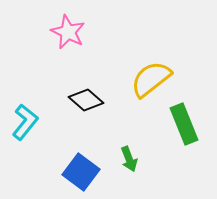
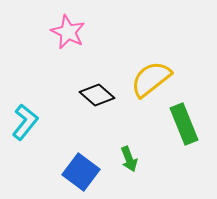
black diamond: moved 11 px right, 5 px up
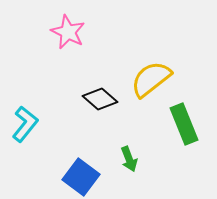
black diamond: moved 3 px right, 4 px down
cyan L-shape: moved 2 px down
blue square: moved 5 px down
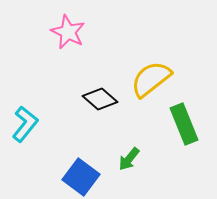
green arrow: rotated 60 degrees clockwise
